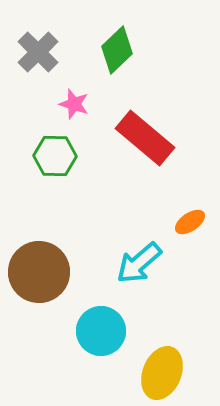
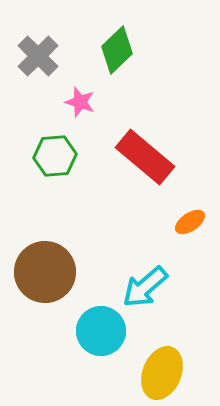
gray cross: moved 4 px down
pink star: moved 6 px right, 2 px up
red rectangle: moved 19 px down
green hexagon: rotated 6 degrees counterclockwise
cyan arrow: moved 6 px right, 24 px down
brown circle: moved 6 px right
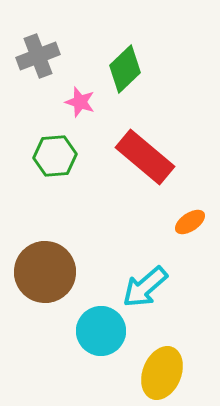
green diamond: moved 8 px right, 19 px down
gray cross: rotated 24 degrees clockwise
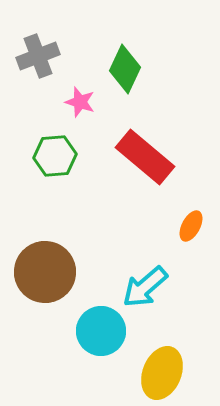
green diamond: rotated 21 degrees counterclockwise
orange ellipse: moved 1 px right, 4 px down; rotated 28 degrees counterclockwise
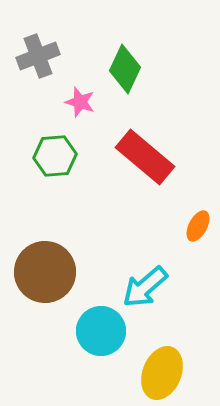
orange ellipse: moved 7 px right
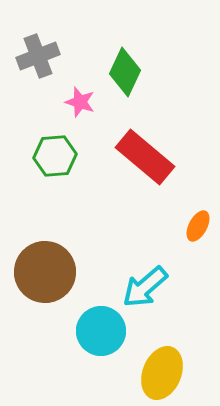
green diamond: moved 3 px down
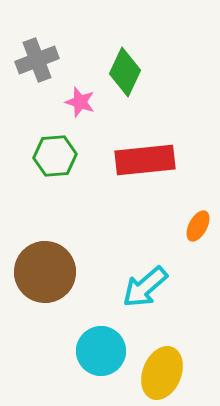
gray cross: moved 1 px left, 4 px down
red rectangle: moved 3 px down; rotated 46 degrees counterclockwise
cyan circle: moved 20 px down
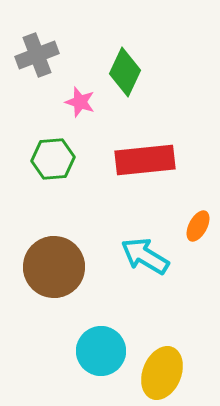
gray cross: moved 5 px up
green hexagon: moved 2 px left, 3 px down
brown circle: moved 9 px right, 5 px up
cyan arrow: moved 31 px up; rotated 72 degrees clockwise
